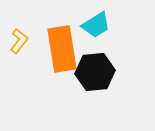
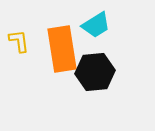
yellow L-shape: rotated 45 degrees counterclockwise
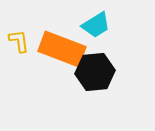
orange rectangle: rotated 60 degrees counterclockwise
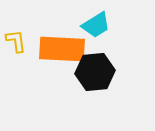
yellow L-shape: moved 3 px left
orange rectangle: rotated 18 degrees counterclockwise
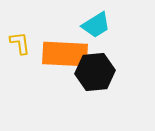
yellow L-shape: moved 4 px right, 2 px down
orange rectangle: moved 3 px right, 5 px down
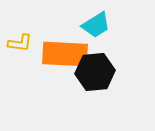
yellow L-shape: rotated 105 degrees clockwise
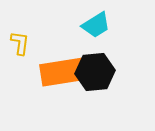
yellow L-shape: rotated 90 degrees counterclockwise
orange rectangle: moved 2 px left, 18 px down; rotated 12 degrees counterclockwise
